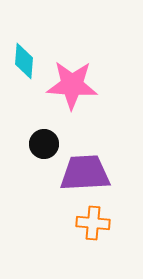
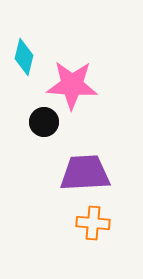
cyan diamond: moved 4 px up; rotated 9 degrees clockwise
black circle: moved 22 px up
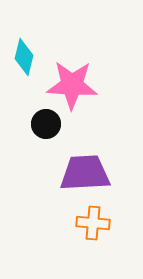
black circle: moved 2 px right, 2 px down
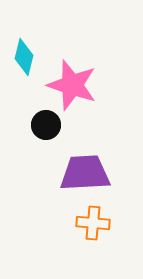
pink star: rotated 15 degrees clockwise
black circle: moved 1 px down
